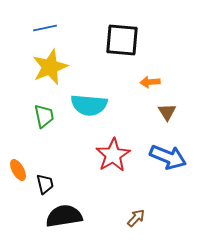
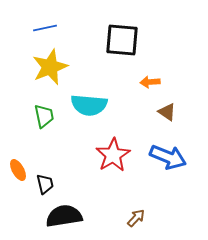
brown triangle: rotated 24 degrees counterclockwise
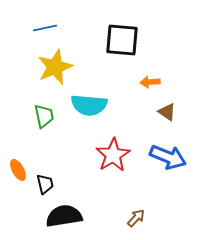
yellow star: moved 5 px right
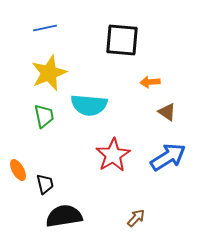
yellow star: moved 6 px left, 6 px down
blue arrow: rotated 54 degrees counterclockwise
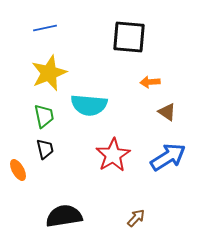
black square: moved 7 px right, 3 px up
black trapezoid: moved 35 px up
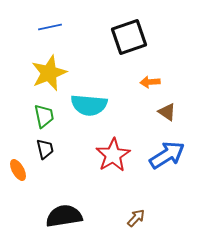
blue line: moved 5 px right, 1 px up
black square: rotated 24 degrees counterclockwise
blue arrow: moved 1 px left, 2 px up
